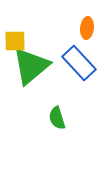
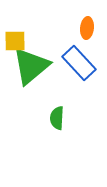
green semicircle: rotated 20 degrees clockwise
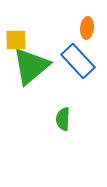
yellow square: moved 1 px right, 1 px up
blue rectangle: moved 1 px left, 2 px up
green semicircle: moved 6 px right, 1 px down
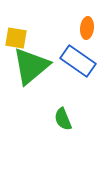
yellow square: moved 2 px up; rotated 10 degrees clockwise
blue rectangle: rotated 12 degrees counterclockwise
green semicircle: rotated 25 degrees counterclockwise
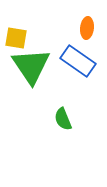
green triangle: rotated 24 degrees counterclockwise
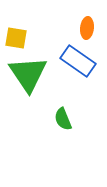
green triangle: moved 3 px left, 8 px down
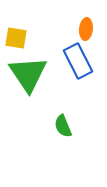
orange ellipse: moved 1 px left, 1 px down
blue rectangle: rotated 28 degrees clockwise
green semicircle: moved 7 px down
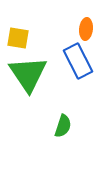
yellow square: moved 2 px right
green semicircle: rotated 140 degrees counterclockwise
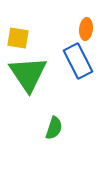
green semicircle: moved 9 px left, 2 px down
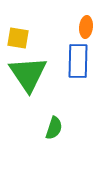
orange ellipse: moved 2 px up
blue rectangle: rotated 28 degrees clockwise
